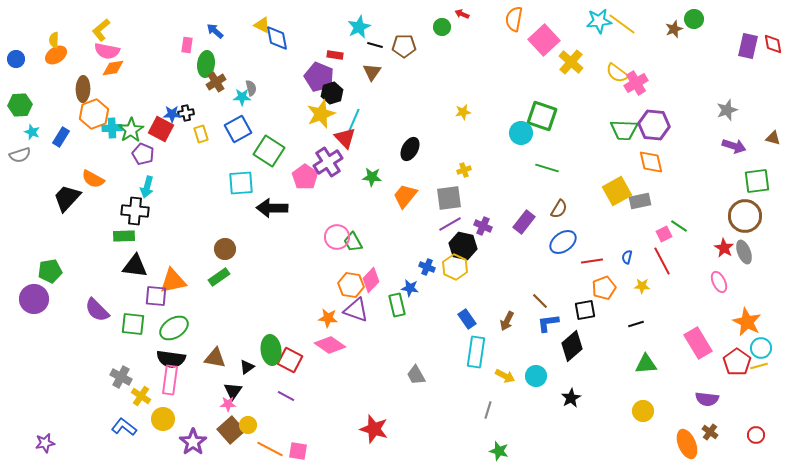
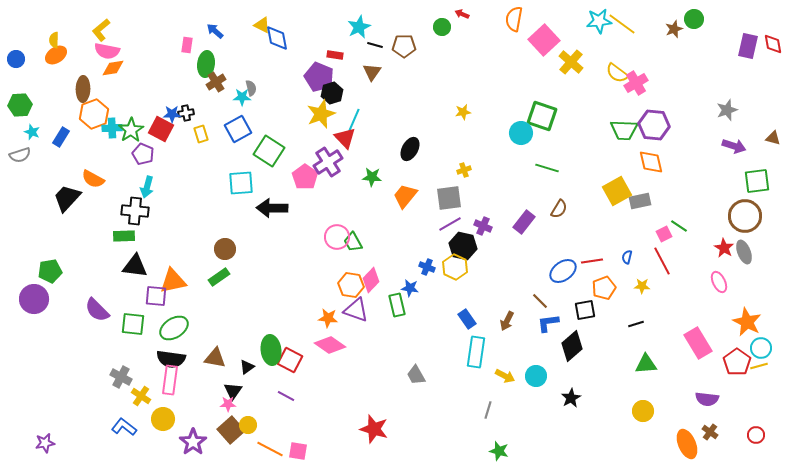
blue ellipse at (563, 242): moved 29 px down
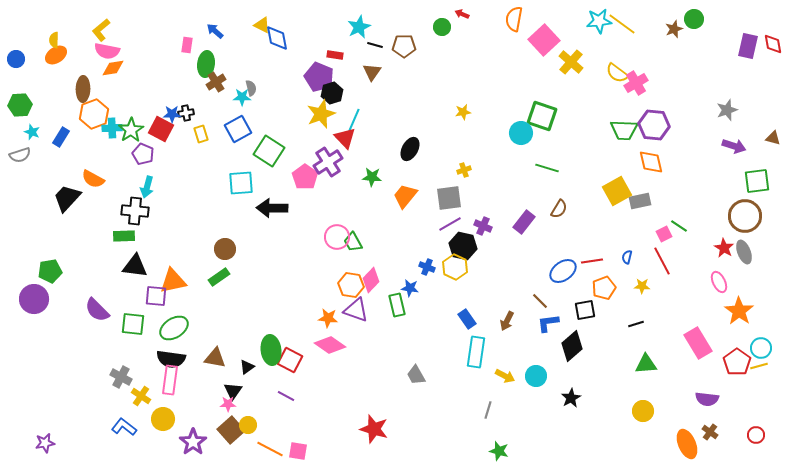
orange star at (747, 322): moved 8 px left, 11 px up; rotated 8 degrees clockwise
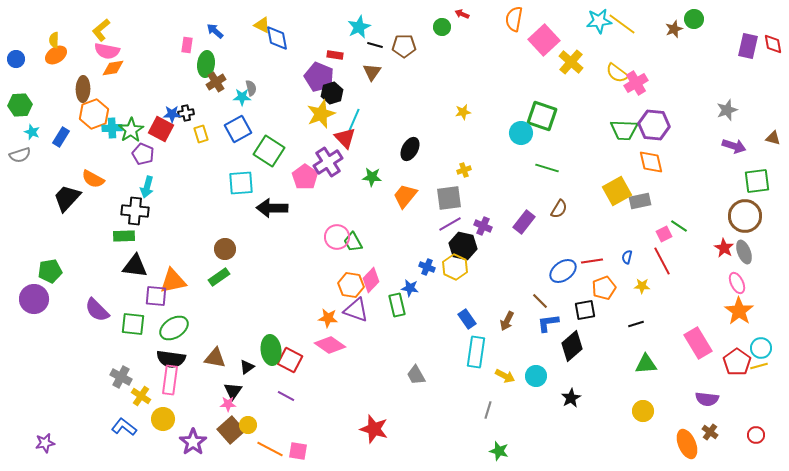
pink ellipse at (719, 282): moved 18 px right, 1 px down
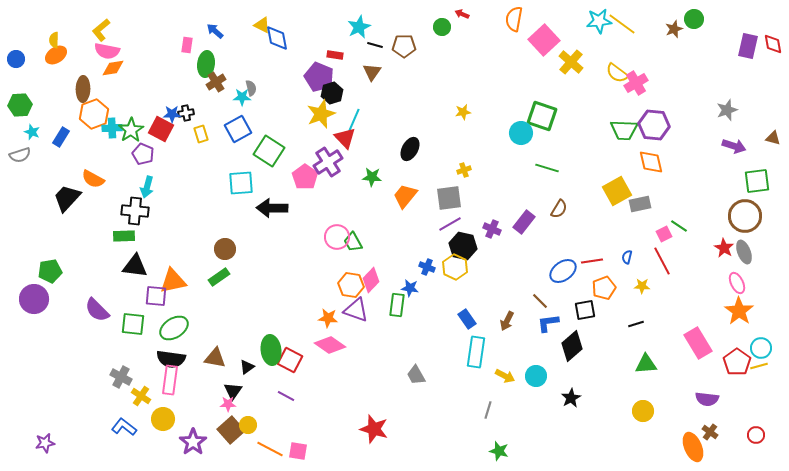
gray rectangle at (640, 201): moved 3 px down
purple cross at (483, 226): moved 9 px right, 3 px down
green rectangle at (397, 305): rotated 20 degrees clockwise
orange ellipse at (687, 444): moved 6 px right, 3 px down
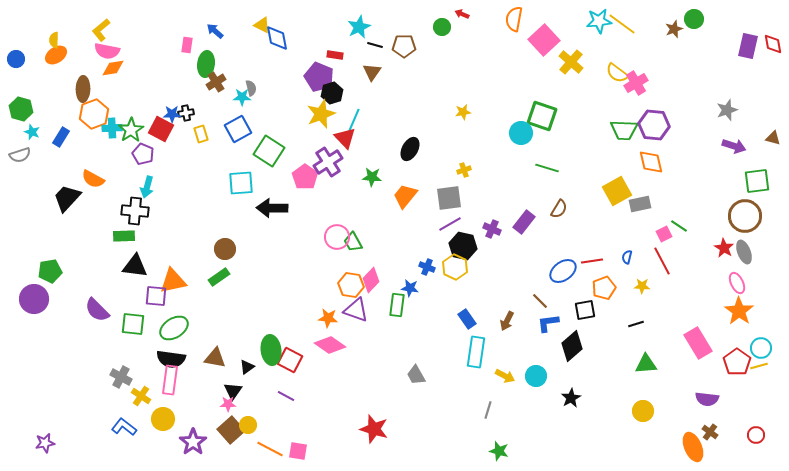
green hexagon at (20, 105): moved 1 px right, 4 px down; rotated 20 degrees clockwise
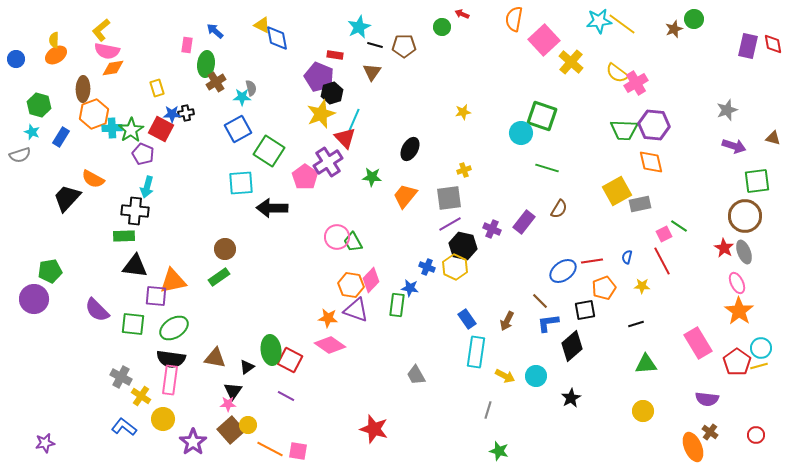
green hexagon at (21, 109): moved 18 px right, 4 px up
yellow rectangle at (201, 134): moved 44 px left, 46 px up
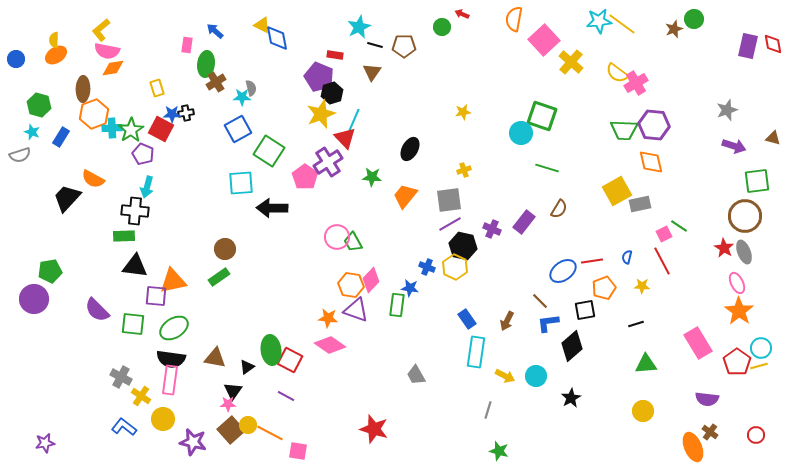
gray square at (449, 198): moved 2 px down
purple star at (193, 442): rotated 24 degrees counterclockwise
orange line at (270, 449): moved 16 px up
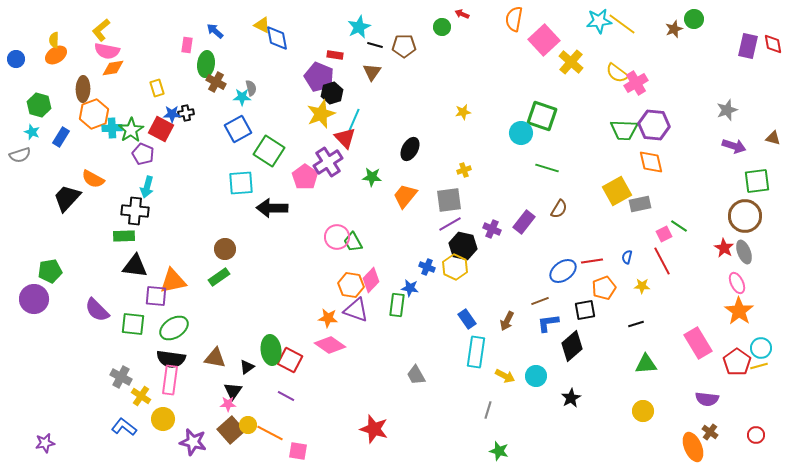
brown cross at (216, 82): rotated 30 degrees counterclockwise
brown line at (540, 301): rotated 66 degrees counterclockwise
